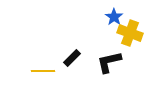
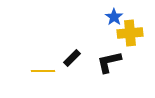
yellow cross: rotated 25 degrees counterclockwise
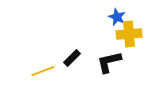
blue star: moved 3 px right; rotated 12 degrees counterclockwise
yellow cross: moved 1 px left, 1 px down
yellow line: rotated 20 degrees counterclockwise
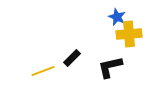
black L-shape: moved 1 px right, 5 px down
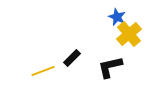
yellow cross: rotated 35 degrees counterclockwise
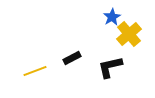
blue star: moved 5 px left; rotated 18 degrees clockwise
black rectangle: rotated 18 degrees clockwise
yellow line: moved 8 px left
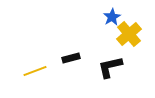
black rectangle: moved 1 px left; rotated 12 degrees clockwise
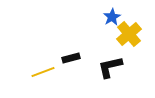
yellow line: moved 8 px right, 1 px down
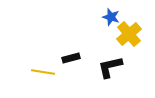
blue star: moved 1 px left; rotated 24 degrees counterclockwise
yellow line: rotated 30 degrees clockwise
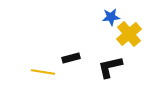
blue star: rotated 24 degrees counterclockwise
